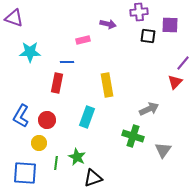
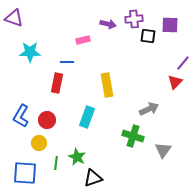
purple cross: moved 5 px left, 7 px down
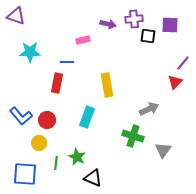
purple triangle: moved 2 px right, 2 px up
blue L-shape: rotated 70 degrees counterclockwise
blue square: moved 1 px down
black triangle: rotated 42 degrees clockwise
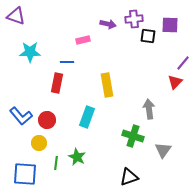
gray arrow: rotated 72 degrees counterclockwise
black triangle: moved 36 px right, 1 px up; rotated 42 degrees counterclockwise
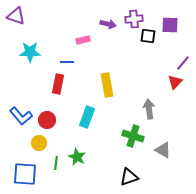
red rectangle: moved 1 px right, 1 px down
gray triangle: rotated 36 degrees counterclockwise
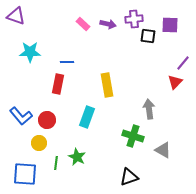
pink rectangle: moved 16 px up; rotated 56 degrees clockwise
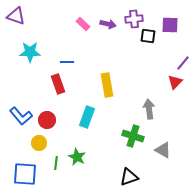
red rectangle: rotated 30 degrees counterclockwise
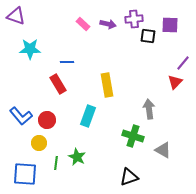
cyan star: moved 3 px up
red rectangle: rotated 12 degrees counterclockwise
cyan rectangle: moved 1 px right, 1 px up
